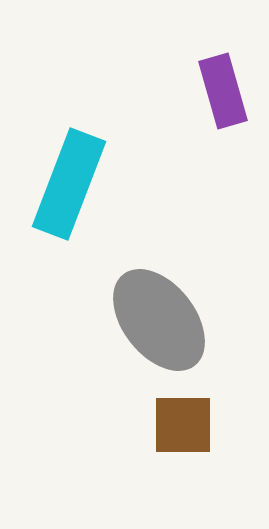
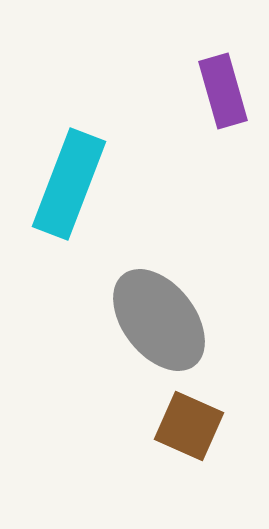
brown square: moved 6 px right, 1 px down; rotated 24 degrees clockwise
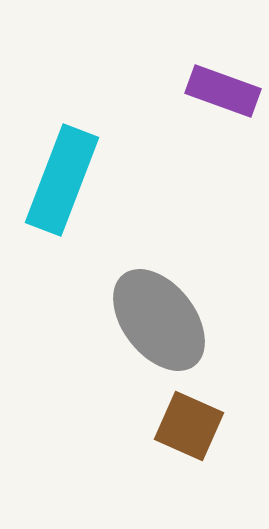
purple rectangle: rotated 54 degrees counterclockwise
cyan rectangle: moved 7 px left, 4 px up
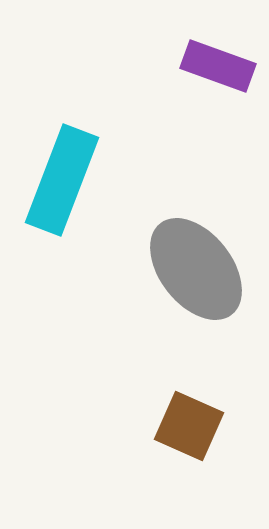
purple rectangle: moved 5 px left, 25 px up
gray ellipse: moved 37 px right, 51 px up
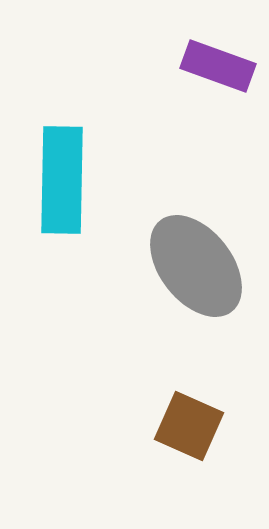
cyan rectangle: rotated 20 degrees counterclockwise
gray ellipse: moved 3 px up
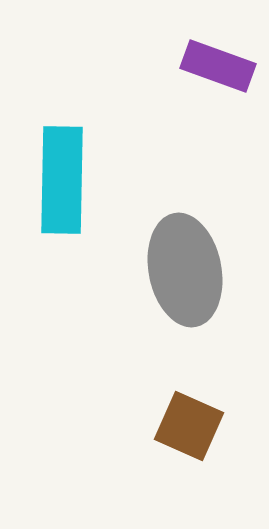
gray ellipse: moved 11 px left, 4 px down; rotated 27 degrees clockwise
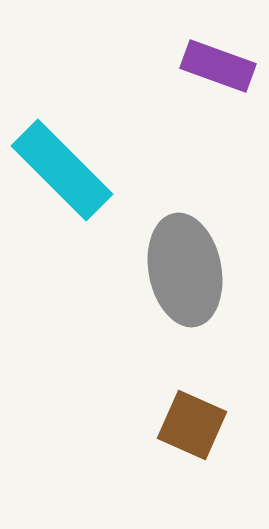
cyan rectangle: moved 10 px up; rotated 46 degrees counterclockwise
brown square: moved 3 px right, 1 px up
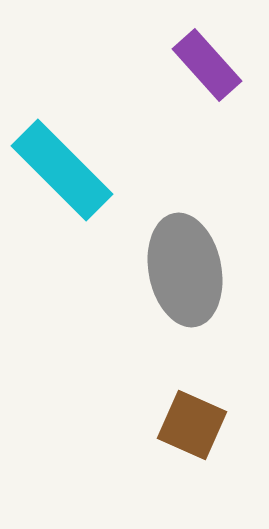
purple rectangle: moved 11 px left, 1 px up; rotated 28 degrees clockwise
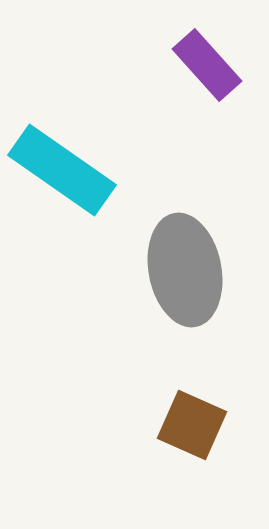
cyan rectangle: rotated 10 degrees counterclockwise
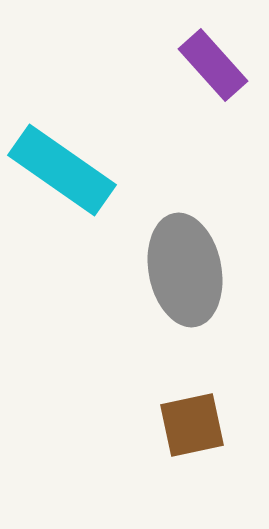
purple rectangle: moved 6 px right
brown square: rotated 36 degrees counterclockwise
